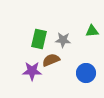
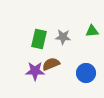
gray star: moved 3 px up
brown semicircle: moved 4 px down
purple star: moved 3 px right
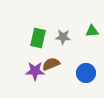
green rectangle: moved 1 px left, 1 px up
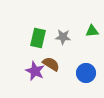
brown semicircle: rotated 54 degrees clockwise
purple star: rotated 24 degrees clockwise
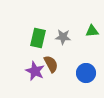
brown semicircle: rotated 30 degrees clockwise
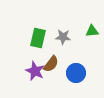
brown semicircle: rotated 66 degrees clockwise
blue circle: moved 10 px left
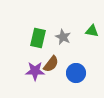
green triangle: rotated 16 degrees clockwise
gray star: rotated 21 degrees clockwise
purple star: rotated 24 degrees counterclockwise
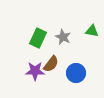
green rectangle: rotated 12 degrees clockwise
